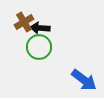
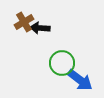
green circle: moved 23 px right, 16 px down
blue arrow: moved 4 px left
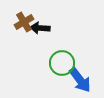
blue arrow: rotated 16 degrees clockwise
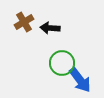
black arrow: moved 10 px right
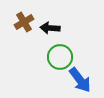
green circle: moved 2 px left, 6 px up
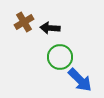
blue arrow: rotated 8 degrees counterclockwise
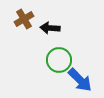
brown cross: moved 3 px up
green circle: moved 1 px left, 3 px down
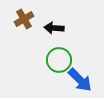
black arrow: moved 4 px right
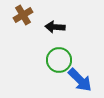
brown cross: moved 1 px left, 4 px up
black arrow: moved 1 px right, 1 px up
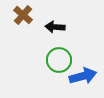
brown cross: rotated 18 degrees counterclockwise
blue arrow: moved 3 px right, 4 px up; rotated 60 degrees counterclockwise
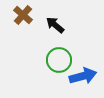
black arrow: moved 2 px up; rotated 36 degrees clockwise
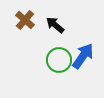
brown cross: moved 2 px right, 5 px down
blue arrow: moved 20 px up; rotated 40 degrees counterclockwise
